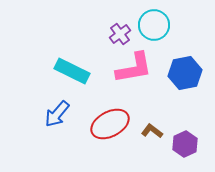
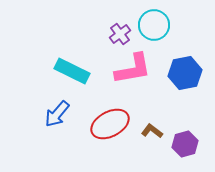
pink L-shape: moved 1 px left, 1 px down
purple hexagon: rotated 10 degrees clockwise
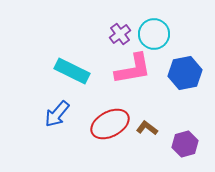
cyan circle: moved 9 px down
brown L-shape: moved 5 px left, 3 px up
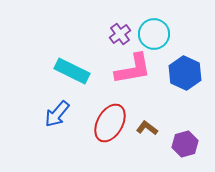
blue hexagon: rotated 24 degrees counterclockwise
red ellipse: moved 1 px up; rotated 33 degrees counterclockwise
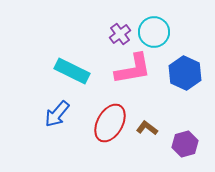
cyan circle: moved 2 px up
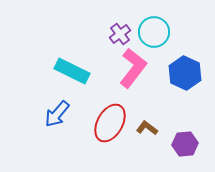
pink L-shape: moved 1 px up; rotated 42 degrees counterclockwise
purple hexagon: rotated 10 degrees clockwise
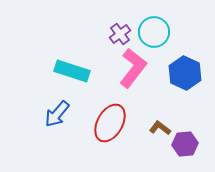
cyan rectangle: rotated 8 degrees counterclockwise
brown L-shape: moved 13 px right
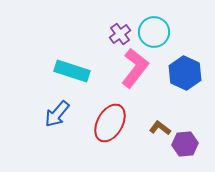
pink L-shape: moved 2 px right
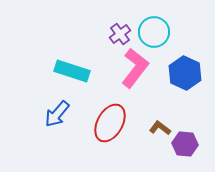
purple hexagon: rotated 10 degrees clockwise
